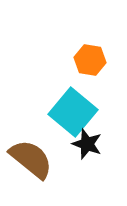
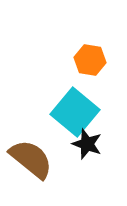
cyan square: moved 2 px right
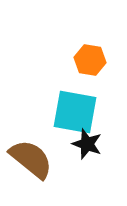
cyan square: rotated 30 degrees counterclockwise
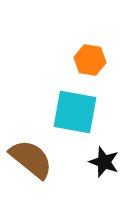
black star: moved 17 px right, 18 px down
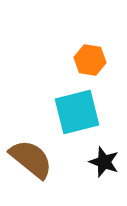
cyan square: moved 2 px right; rotated 24 degrees counterclockwise
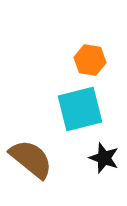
cyan square: moved 3 px right, 3 px up
black star: moved 4 px up
